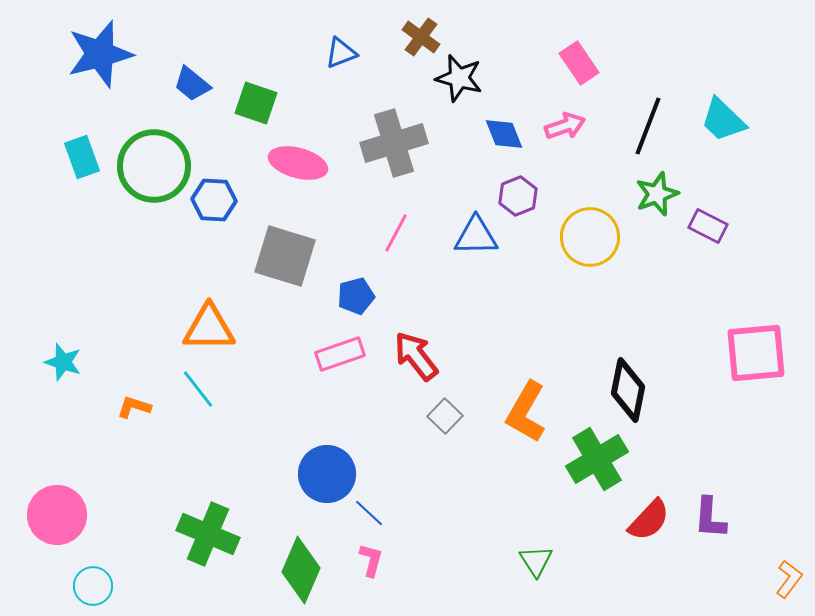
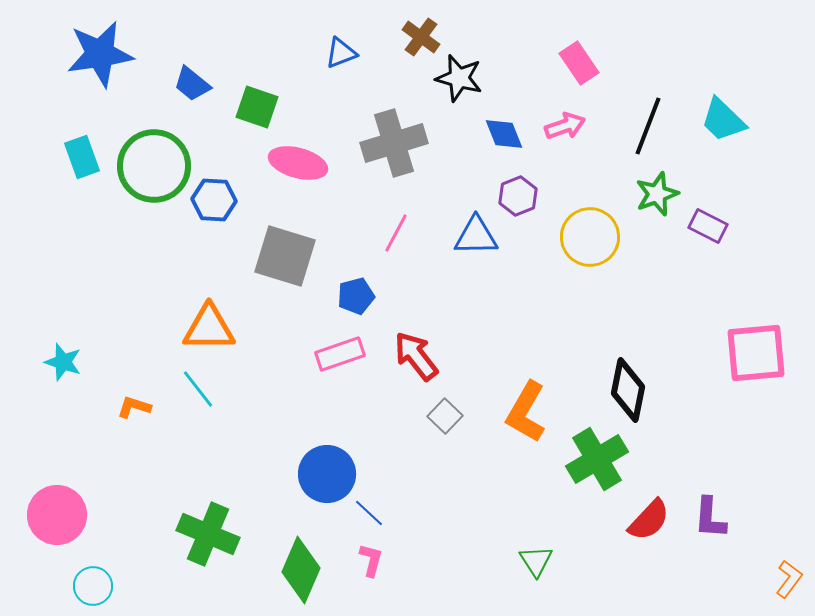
blue star at (100, 54): rotated 6 degrees clockwise
green square at (256, 103): moved 1 px right, 4 px down
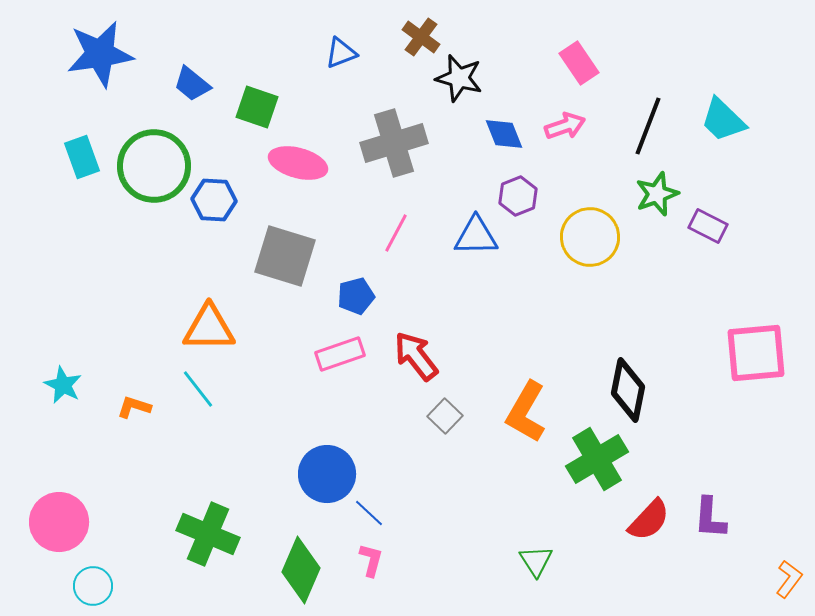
cyan star at (63, 362): moved 23 px down; rotated 9 degrees clockwise
pink circle at (57, 515): moved 2 px right, 7 px down
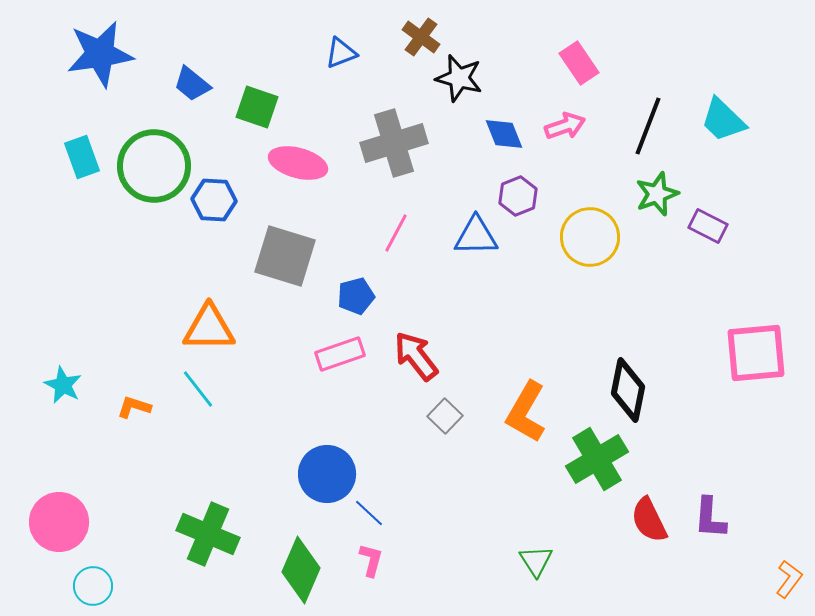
red semicircle at (649, 520): rotated 111 degrees clockwise
